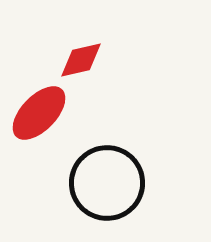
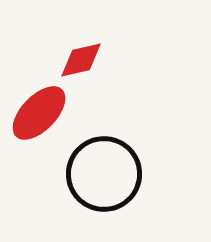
black circle: moved 3 px left, 9 px up
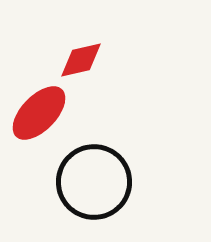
black circle: moved 10 px left, 8 px down
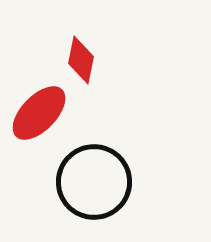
red diamond: rotated 66 degrees counterclockwise
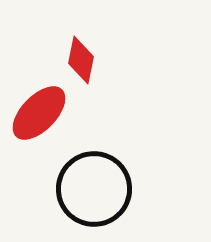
black circle: moved 7 px down
